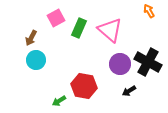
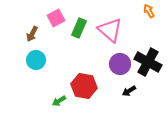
brown arrow: moved 1 px right, 4 px up
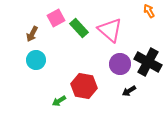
green rectangle: rotated 66 degrees counterclockwise
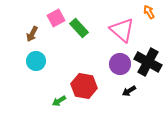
orange arrow: moved 1 px down
pink triangle: moved 12 px right
cyan circle: moved 1 px down
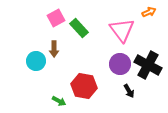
orange arrow: rotated 96 degrees clockwise
pink triangle: rotated 12 degrees clockwise
brown arrow: moved 22 px right, 15 px down; rotated 28 degrees counterclockwise
black cross: moved 3 px down
black arrow: rotated 88 degrees counterclockwise
green arrow: rotated 120 degrees counterclockwise
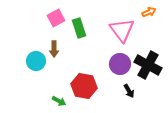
green rectangle: rotated 24 degrees clockwise
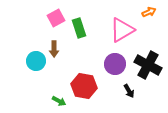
pink triangle: rotated 36 degrees clockwise
purple circle: moved 5 px left
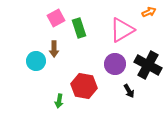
green arrow: rotated 72 degrees clockwise
